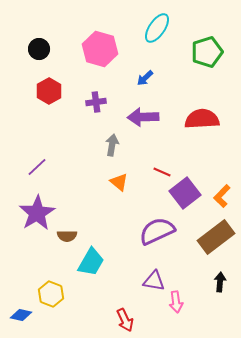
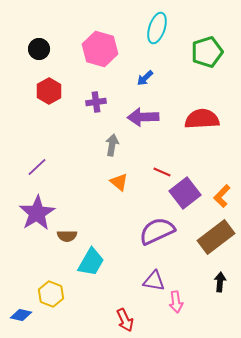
cyan ellipse: rotated 16 degrees counterclockwise
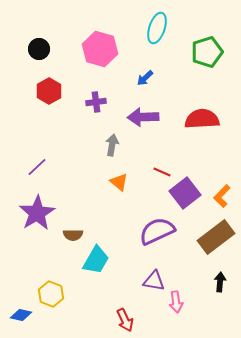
brown semicircle: moved 6 px right, 1 px up
cyan trapezoid: moved 5 px right, 2 px up
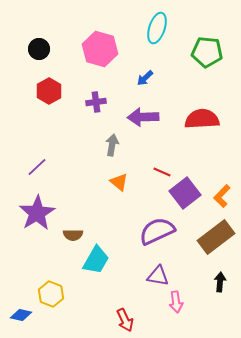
green pentagon: rotated 24 degrees clockwise
purple triangle: moved 4 px right, 5 px up
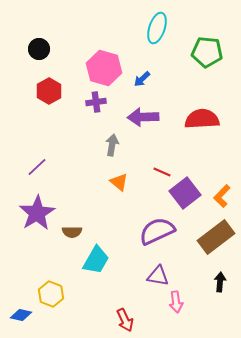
pink hexagon: moved 4 px right, 19 px down
blue arrow: moved 3 px left, 1 px down
brown semicircle: moved 1 px left, 3 px up
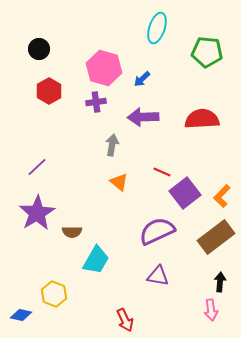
yellow hexagon: moved 3 px right
pink arrow: moved 35 px right, 8 px down
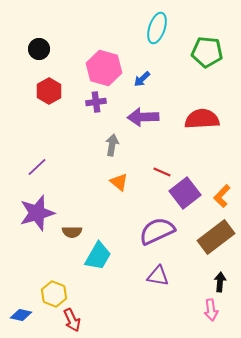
purple star: rotated 15 degrees clockwise
cyan trapezoid: moved 2 px right, 4 px up
red arrow: moved 53 px left
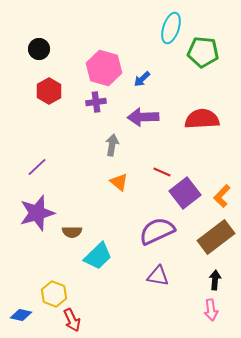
cyan ellipse: moved 14 px right
green pentagon: moved 4 px left
cyan trapezoid: rotated 16 degrees clockwise
black arrow: moved 5 px left, 2 px up
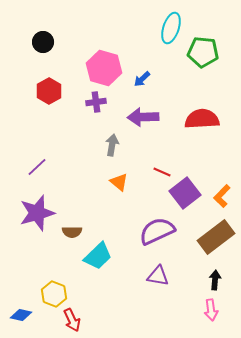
black circle: moved 4 px right, 7 px up
